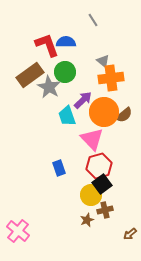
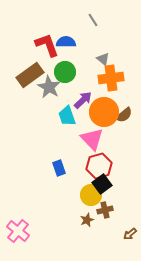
gray triangle: moved 2 px up
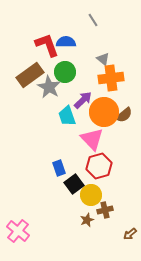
black square: moved 28 px left
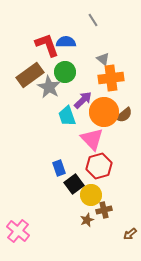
brown cross: moved 1 px left
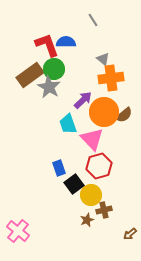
green circle: moved 11 px left, 3 px up
cyan trapezoid: moved 1 px right, 8 px down
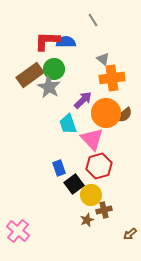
red L-shape: moved 4 px up; rotated 68 degrees counterclockwise
orange cross: moved 1 px right
orange circle: moved 2 px right, 1 px down
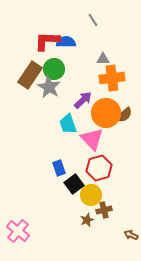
gray triangle: rotated 40 degrees counterclockwise
brown rectangle: rotated 20 degrees counterclockwise
red hexagon: moved 2 px down
brown arrow: moved 1 px right, 1 px down; rotated 64 degrees clockwise
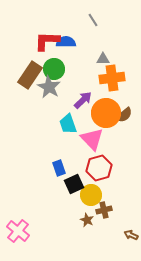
black square: rotated 12 degrees clockwise
brown star: rotated 24 degrees counterclockwise
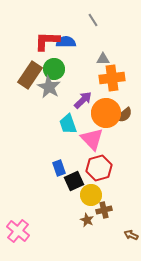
black square: moved 3 px up
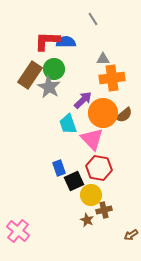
gray line: moved 1 px up
orange circle: moved 3 px left
red hexagon: rotated 25 degrees clockwise
brown arrow: rotated 56 degrees counterclockwise
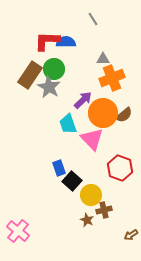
orange cross: rotated 15 degrees counterclockwise
red hexagon: moved 21 px right; rotated 10 degrees clockwise
black square: moved 2 px left; rotated 24 degrees counterclockwise
